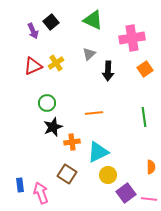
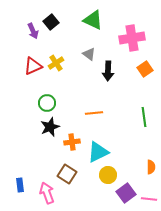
gray triangle: rotated 40 degrees counterclockwise
black star: moved 3 px left
pink arrow: moved 6 px right
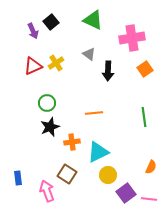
orange semicircle: rotated 24 degrees clockwise
blue rectangle: moved 2 px left, 7 px up
pink arrow: moved 2 px up
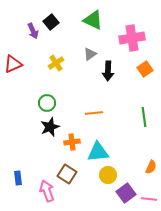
gray triangle: moved 1 px right; rotated 48 degrees clockwise
red triangle: moved 20 px left, 2 px up
cyan triangle: rotated 20 degrees clockwise
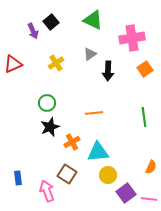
orange cross: rotated 21 degrees counterclockwise
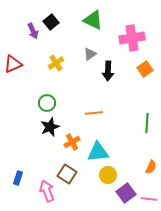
green line: moved 3 px right, 6 px down; rotated 12 degrees clockwise
blue rectangle: rotated 24 degrees clockwise
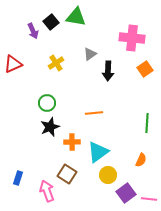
green triangle: moved 17 px left, 3 px up; rotated 15 degrees counterclockwise
pink cross: rotated 15 degrees clockwise
orange cross: rotated 28 degrees clockwise
cyan triangle: rotated 30 degrees counterclockwise
orange semicircle: moved 10 px left, 7 px up
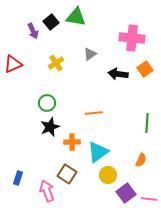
black arrow: moved 10 px right, 3 px down; rotated 96 degrees clockwise
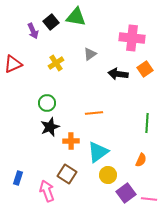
orange cross: moved 1 px left, 1 px up
